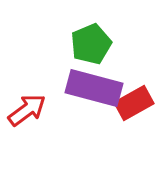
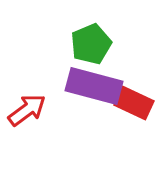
purple rectangle: moved 2 px up
red rectangle: rotated 54 degrees clockwise
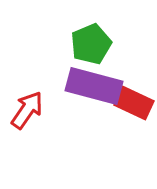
red arrow: rotated 18 degrees counterclockwise
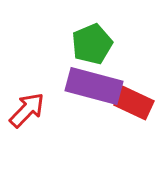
green pentagon: moved 1 px right
red arrow: rotated 9 degrees clockwise
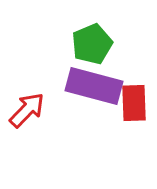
red rectangle: rotated 63 degrees clockwise
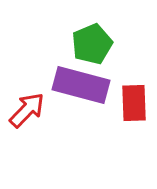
purple rectangle: moved 13 px left, 1 px up
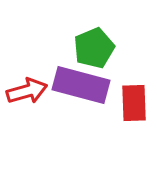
green pentagon: moved 2 px right, 4 px down
red arrow: moved 19 px up; rotated 30 degrees clockwise
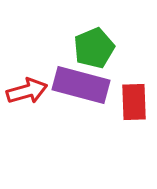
red rectangle: moved 1 px up
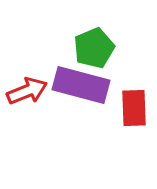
red arrow: rotated 6 degrees counterclockwise
red rectangle: moved 6 px down
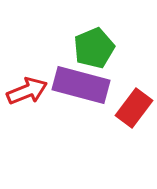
red rectangle: rotated 39 degrees clockwise
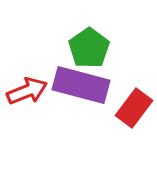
green pentagon: moved 5 px left; rotated 12 degrees counterclockwise
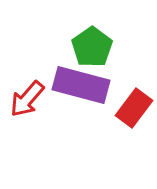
green pentagon: moved 3 px right, 1 px up
red arrow: moved 8 px down; rotated 153 degrees clockwise
